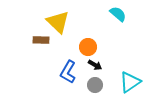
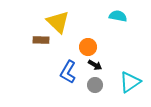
cyan semicircle: moved 2 px down; rotated 30 degrees counterclockwise
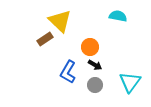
yellow triangle: moved 2 px right, 1 px up
brown rectangle: moved 4 px right, 1 px up; rotated 35 degrees counterclockwise
orange circle: moved 2 px right
cyan triangle: rotated 20 degrees counterclockwise
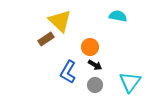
brown rectangle: moved 1 px right
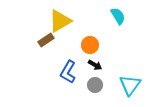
cyan semicircle: rotated 48 degrees clockwise
yellow triangle: rotated 45 degrees clockwise
brown rectangle: moved 1 px down
orange circle: moved 2 px up
cyan triangle: moved 3 px down
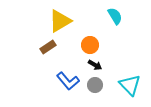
cyan semicircle: moved 3 px left
brown rectangle: moved 2 px right, 7 px down
blue L-shape: moved 9 px down; rotated 70 degrees counterclockwise
cyan triangle: rotated 20 degrees counterclockwise
